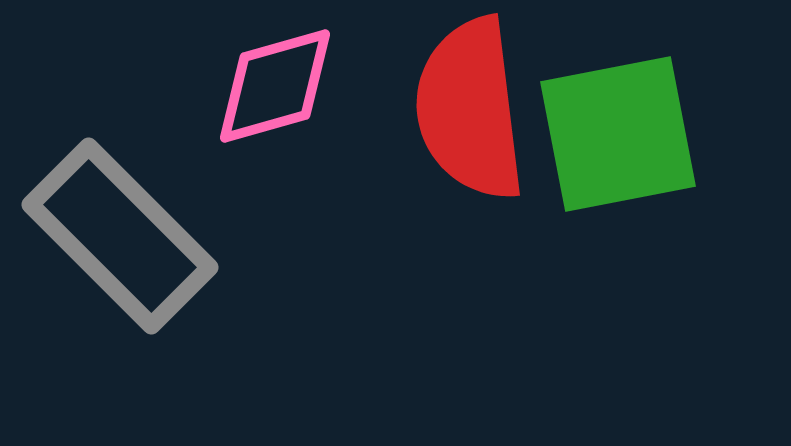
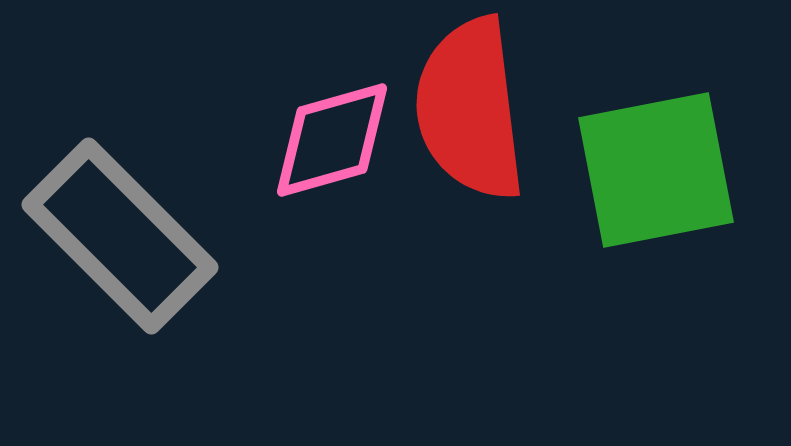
pink diamond: moved 57 px right, 54 px down
green square: moved 38 px right, 36 px down
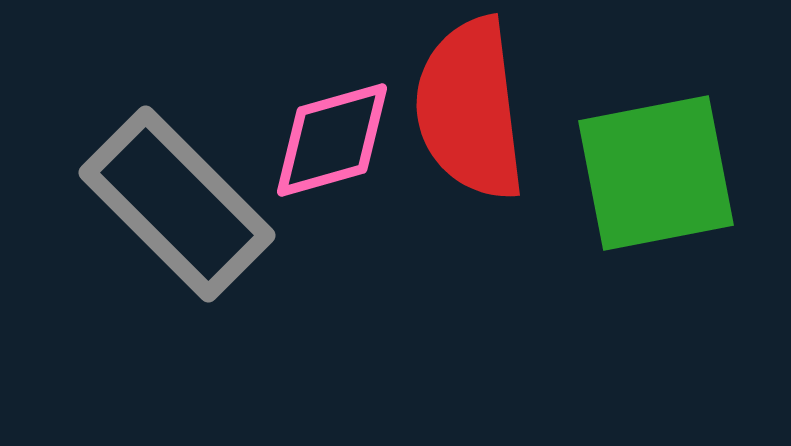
green square: moved 3 px down
gray rectangle: moved 57 px right, 32 px up
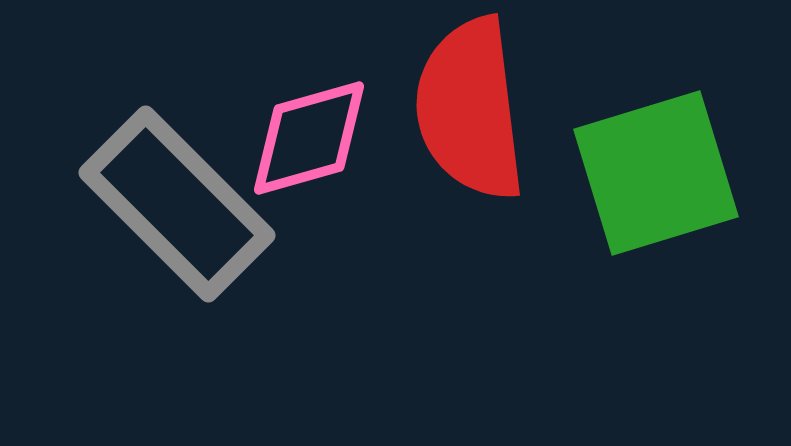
pink diamond: moved 23 px left, 2 px up
green square: rotated 6 degrees counterclockwise
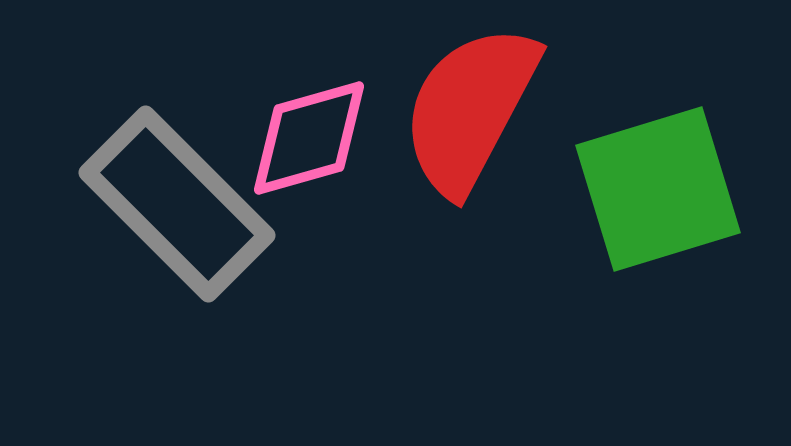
red semicircle: rotated 35 degrees clockwise
green square: moved 2 px right, 16 px down
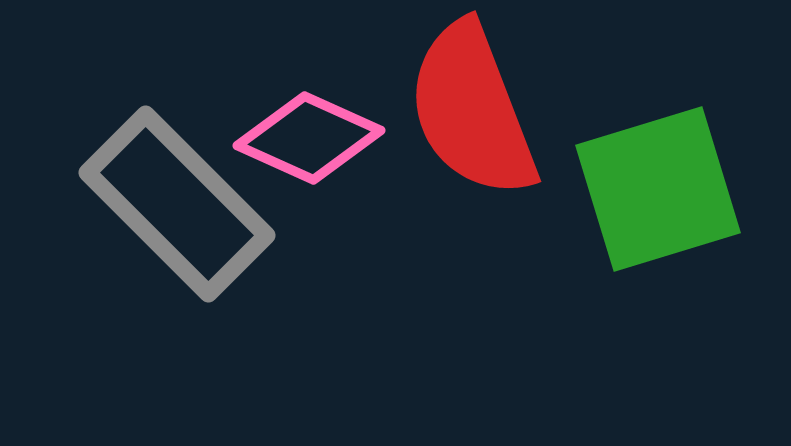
red semicircle: moved 2 px right, 1 px down; rotated 49 degrees counterclockwise
pink diamond: rotated 40 degrees clockwise
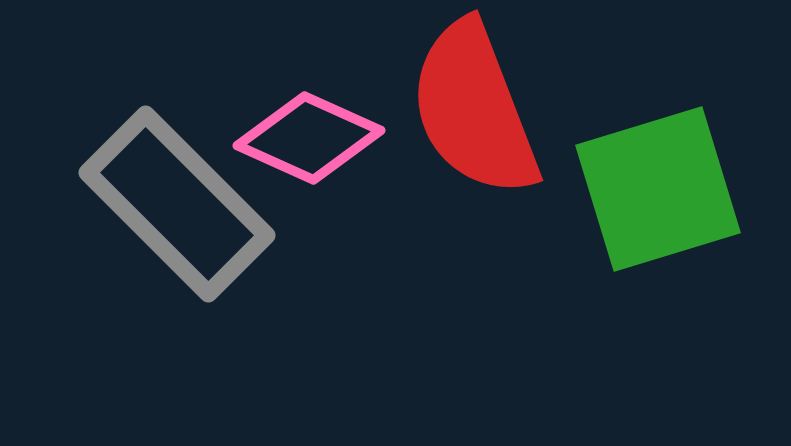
red semicircle: moved 2 px right, 1 px up
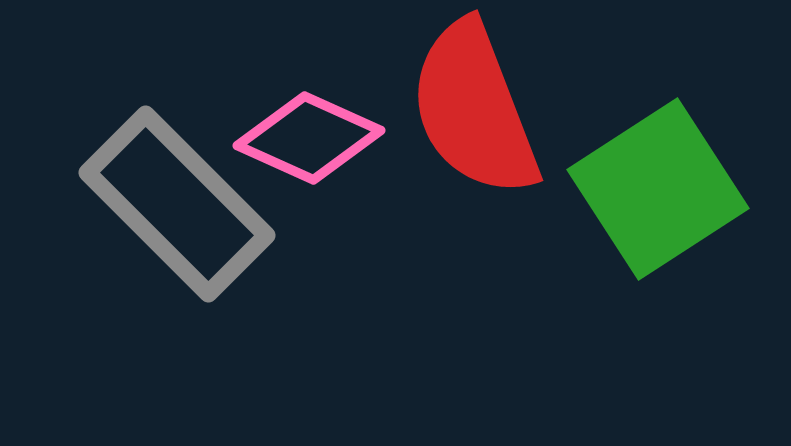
green square: rotated 16 degrees counterclockwise
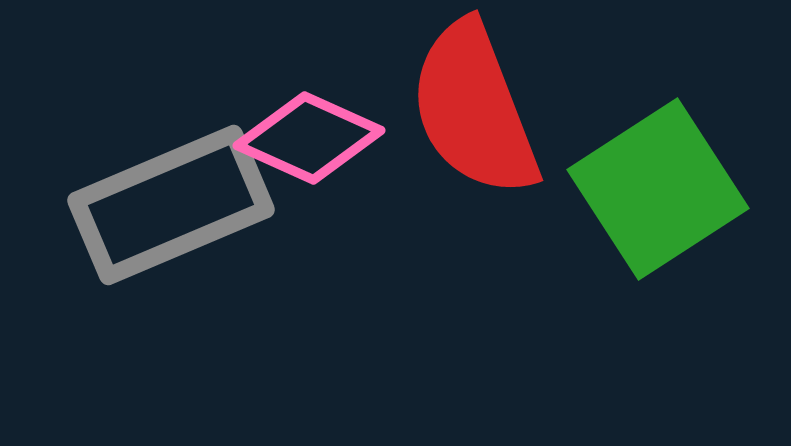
gray rectangle: moved 6 px left, 1 px down; rotated 68 degrees counterclockwise
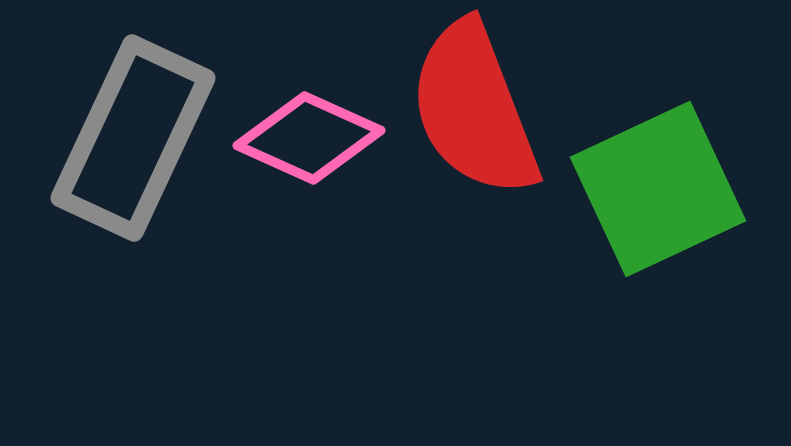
green square: rotated 8 degrees clockwise
gray rectangle: moved 38 px left, 67 px up; rotated 42 degrees counterclockwise
